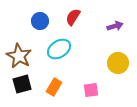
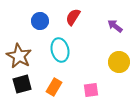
purple arrow: rotated 126 degrees counterclockwise
cyan ellipse: moved 1 px right, 1 px down; rotated 70 degrees counterclockwise
yellow circle: moved 1 px right, 1 px up
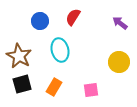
purple arrow: moved 5 px right, 3 px up
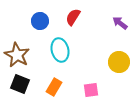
brown star: moved 2 px left, 1 px up
black square: moved 2 px left; rotated 36 degrees clockwise
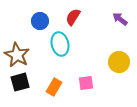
purple arrow: moved 4 px up
cyan ellipse: moved 6 px up
black square: moved 2 px up; rotated 36 degrees counterclockwise
pink square: moved 5 px left, 7 px up
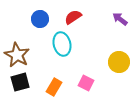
red semicircle: rotated 24 degrees clockwise
blue circle: moved 2 px up
cyan ellipse: moved 2 px right
pink square: rotated 35 degrees clockwise
